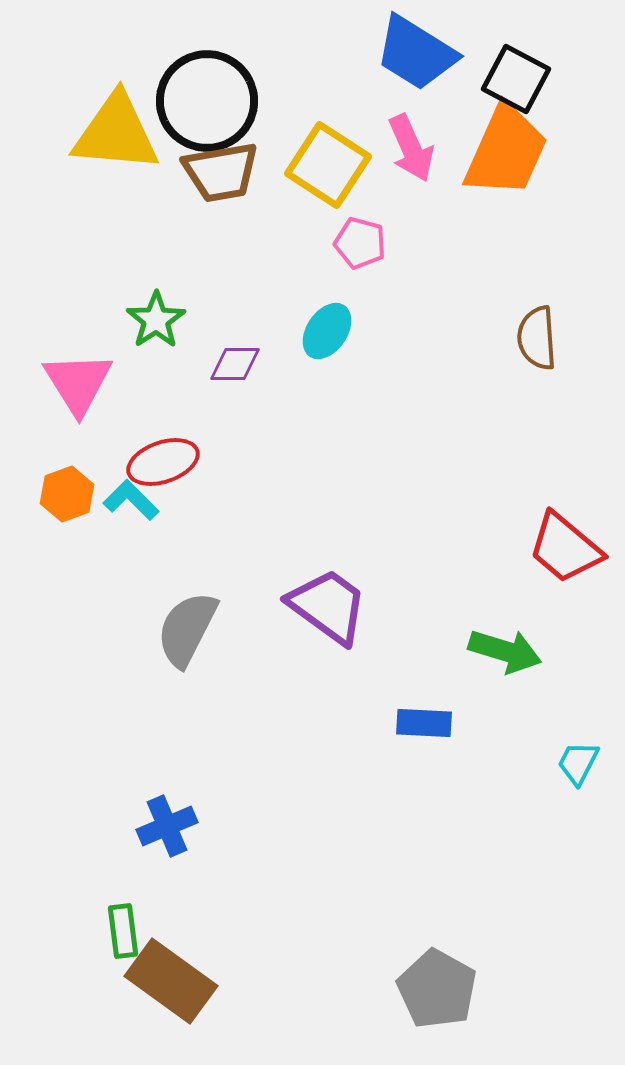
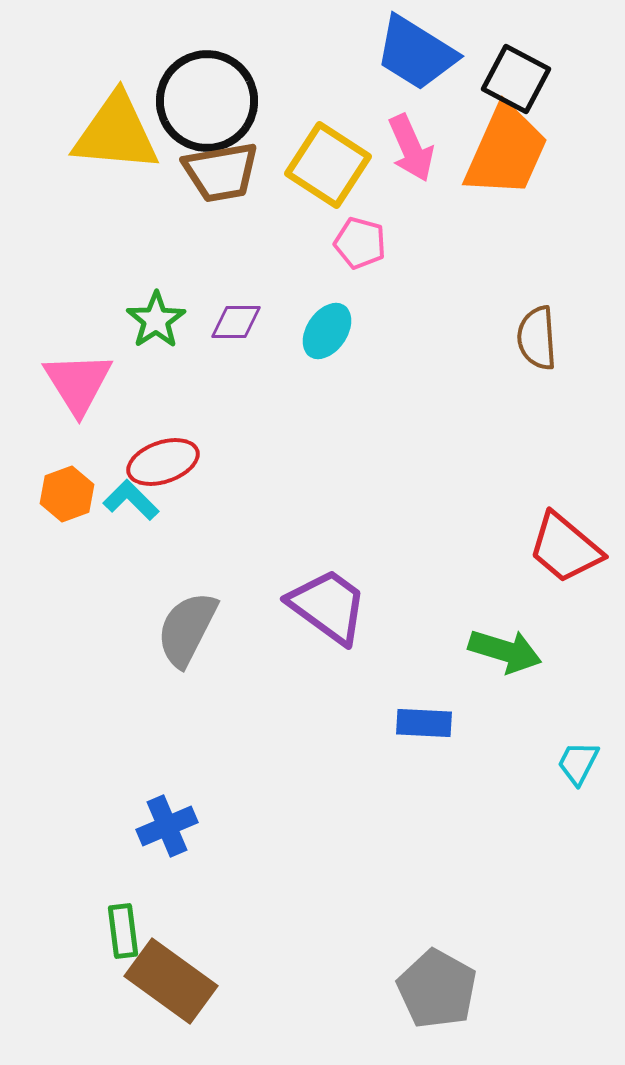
purple diamond: moved 1 px right, 42 px up
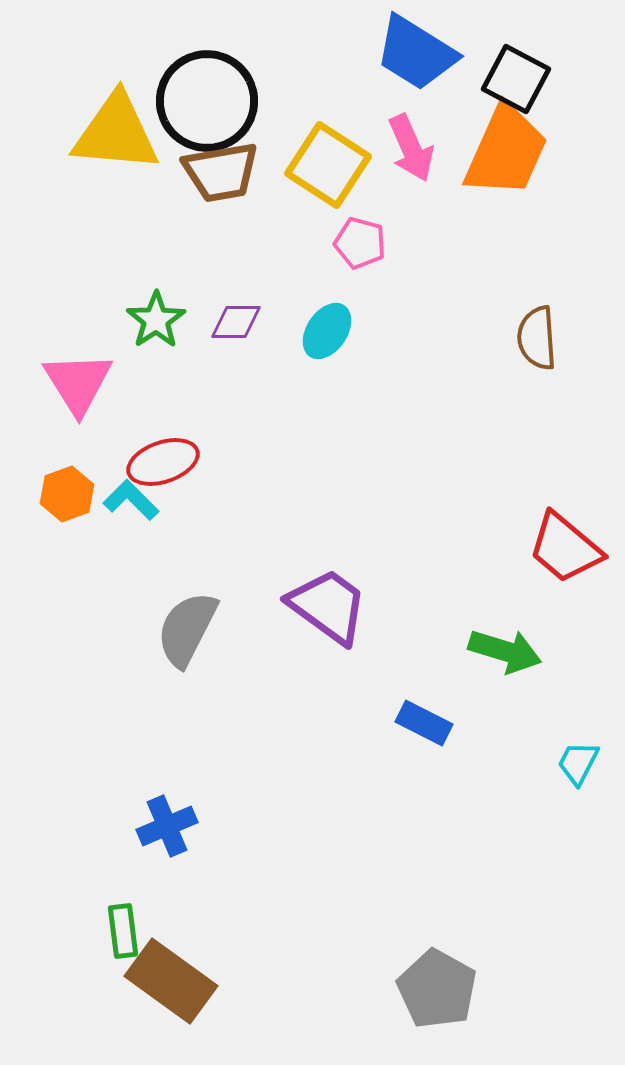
blue rectangle: rotated 24 degrees clockwise
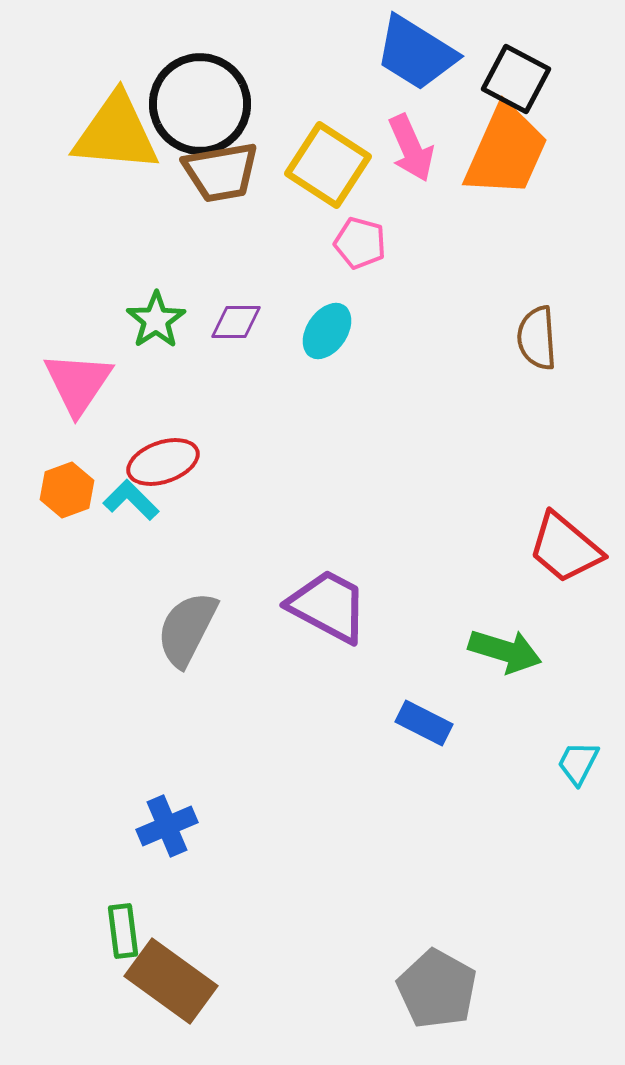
black circle: moved 7 px left, 3 px down
pink triangle: rotated 6 degrees clockwise
orange hexagon: moved 4 px up
purple trapezoid: rotated 8 degrees counterclockwise
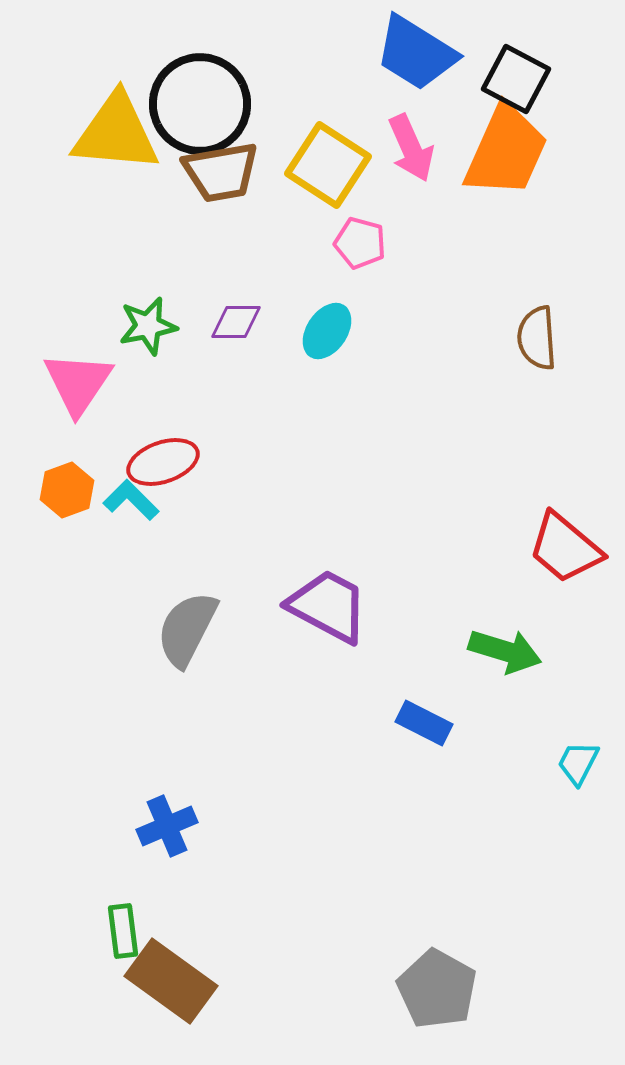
green star: moved 8 px left, 6 px down; rotated 22 degrees clockwise
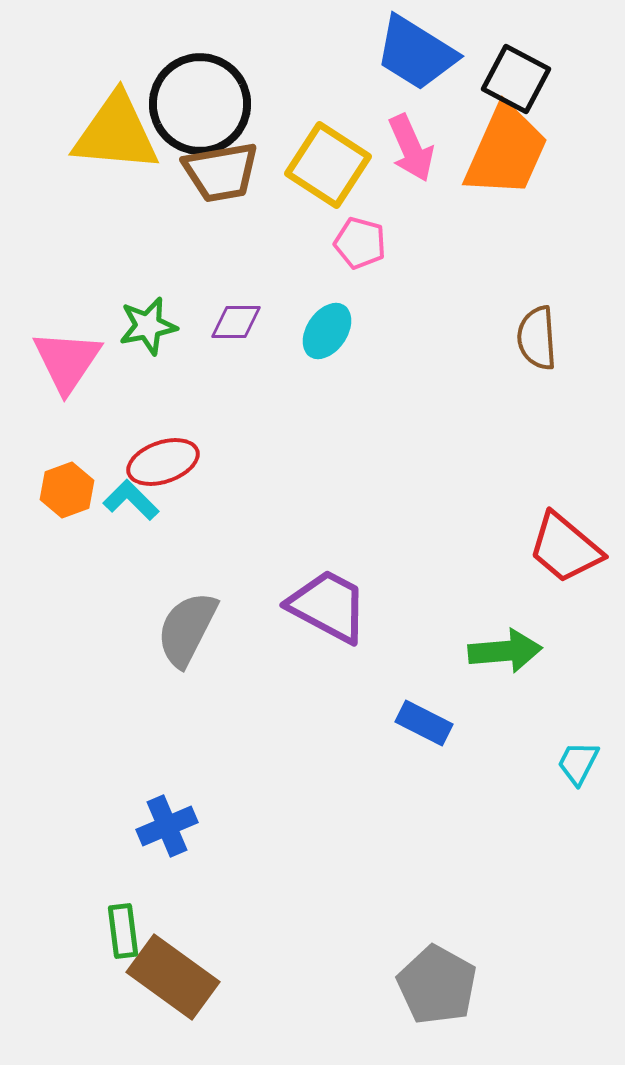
pink triangle: moved 11 px left, 22 px up
green arrow: rotated 22 degrees counterclockwise
brown rectangle: moved 2 px right, 4 px up
gray pentagon: moved 4 px up
